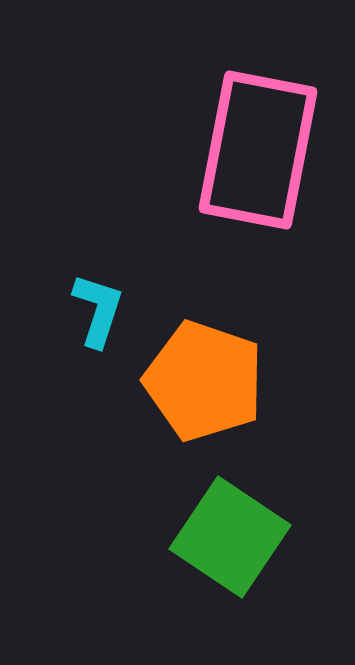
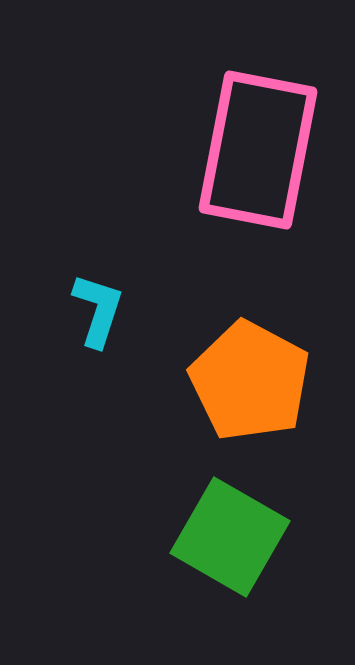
orange pentagon: moved 46 px right; rotated 9 degrees clockwise
green square: rotated 4 degrees counterclockwise
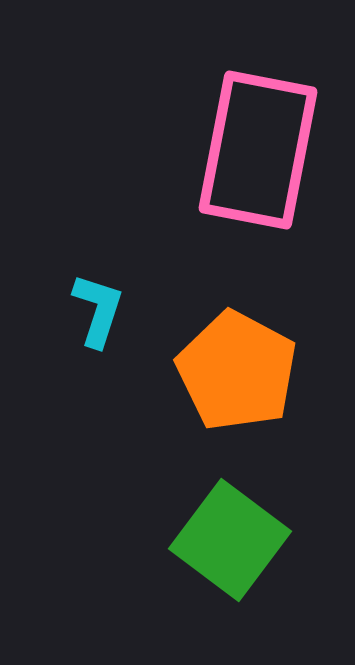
orange pentagon: moved 13 px left, 10 px up
green square: moved 3 px down; rotated 7 degrees clockwise
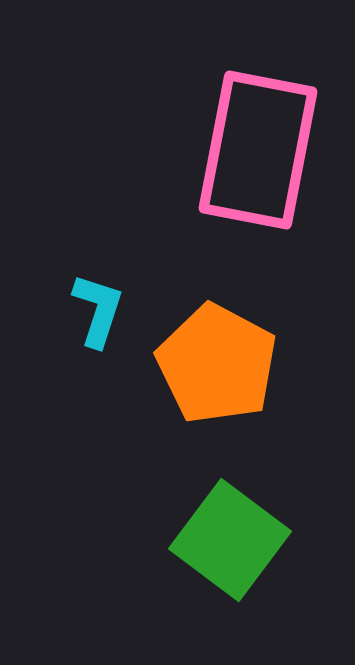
orange pentagon: moved 20 px left, 7 px up
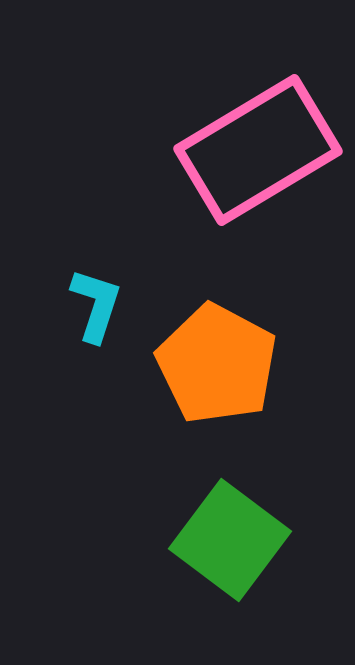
pink rectangle: rotated 48 degrees clockwise
cyan L-shape: moved 2 px left, 5 px up
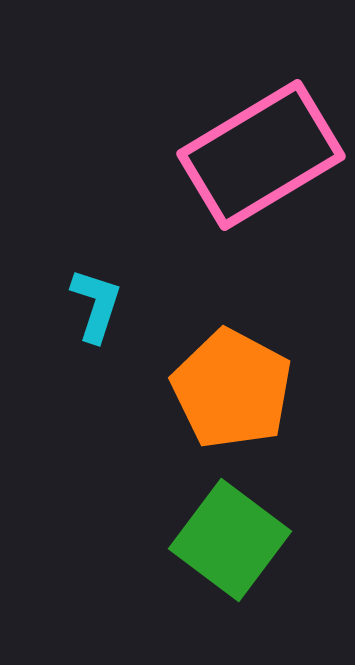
pink rectangle: moved 3 px right, 5 px down
orange pentagon: moved 15 px right, 25 px down
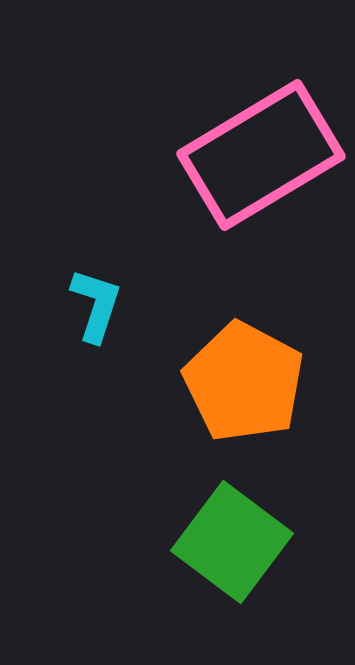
orange pentagon: moved 12 px right, 7 px up
green square: moved 2 px right, 2 px down
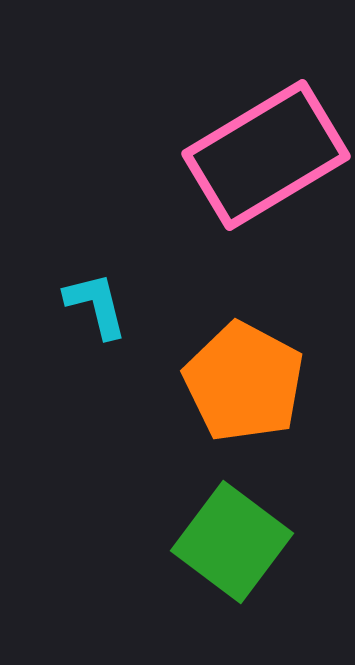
pink rectangle: moved 5 px right
cyan L-shape: rotated 32 degrees counterclockwise
